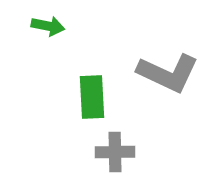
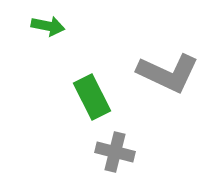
green rectangle: rotated 24 degrees counterclockwise
gray cross: rotated 15 degrees clockwise
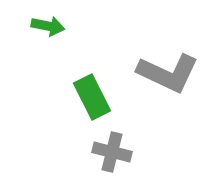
gray cross: moved 3 px left
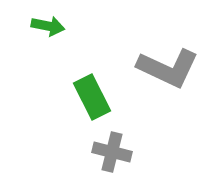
gray L-shape: moved 5 px up
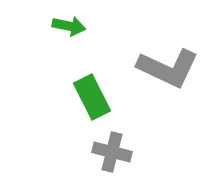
green arrow: moved 21 px right
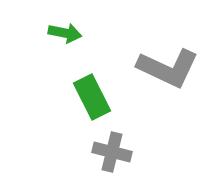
green arrow: moved 4 px left, 7 px down
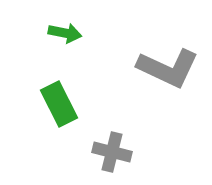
green rectangle: moved 33 px left, 7 px down
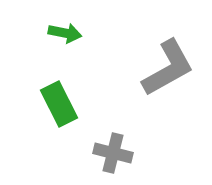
gray L-shape: rotated 54 degrees counterclockwise
gray cross: moved 1 px right, 1 px down
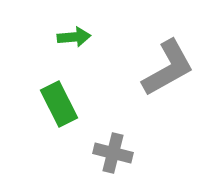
green arrow: moved 9 px right, 4 px down; rotated 16 degrees counterclockwise
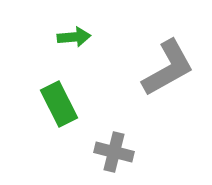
gray cross: moved 1 px right, 1 px up
